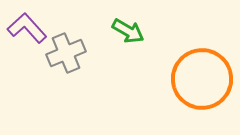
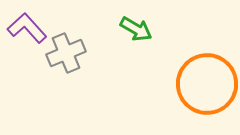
green arrow: moved 8 px right, 2 px up
orange circle: moved 5 px right, 5 px down
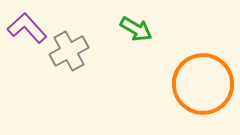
gray cross: moved 3 px right, 2 px up; rotated 6 degrees counterclockwise
orange circle: moved 4 px left
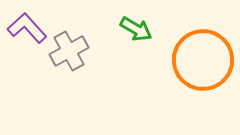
orange circle: moved 24 px up
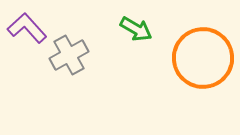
gray cross: moved 4 px down
orange circle: moved 2 px up
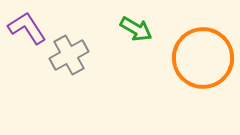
purple L-shape: rotated 9 degrees clockwise
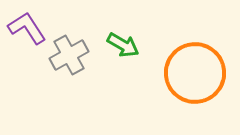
green arrow: moved 13 px left, 16 px down
orange circle: moved 8 px left, 15 px down
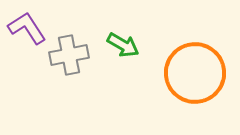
gray cross: rotated 18 degrees clockwise
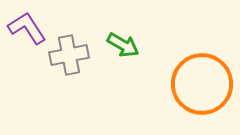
orange circle: moved 7 px right, 11 px down
